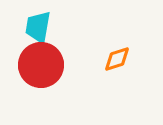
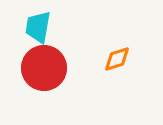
red circle: moved 3 px right, 3 px down
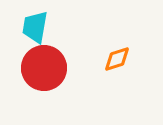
cyan trapezoid: moved 3 px left
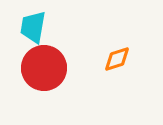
cyan trapezoid: moved 2 px left
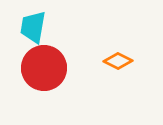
orange diamond: moved 1 px right, 2 px down; rotated 44 degrees clockwise
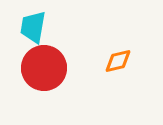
orange diamond: rotated 40 degrees counterclockwise
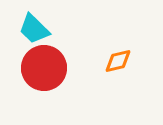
cyan trapezoid: moved 1 px right, 2 px down; rotated 56 degrees counterclockwise
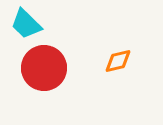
cyan trapezoid: moved 8 px left, 5 px up
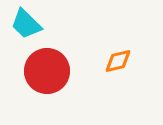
red circle: moved 3 px right, 3 px down
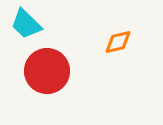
orange diamond: moved 19 px up
